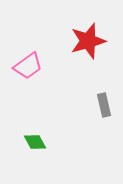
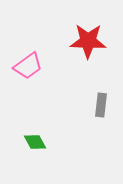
red star: rotated 18 degrees clockwise
gray rectangle: moved 3 px left; rotated 20 degrees clockwise
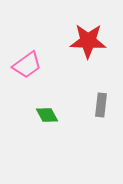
pink trapezoid: moved 1 px left, 1 px up
green diamond: moved 12 px right, 27 px up
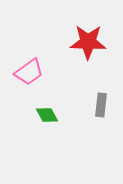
red star: moved 1 px down
pink trapezoid: moved 2 px right, 7 px down
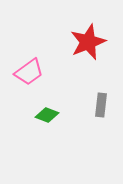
red star: rotated 24 degrees counterclockwise
green diamond: rotated 40 degrees counterclockwise
